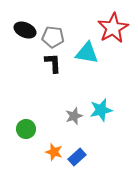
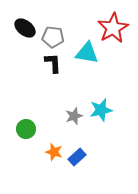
black ellipse: moved 2 px up; rotated 15 degrees clockwise
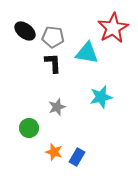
black ellipse: moved 3 px down
cyan star: moved 13 px up
gray star: moved 17 px left, 9 px up
green circle: moved 3 px right, 1 px up
blue rectangle: rotated 18 degrees counterclockwise
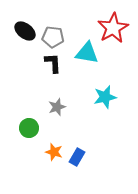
cyan star: moved 4 px right
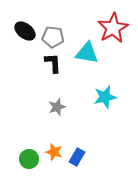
green circle: moved 31 px down
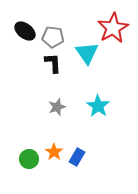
cyan triangle: rotated 45 degrees clockwise
cyan star: moved 7 px left, 9 px down; rotated 25 degrees counterclockwise
orange star: rotated 18 degrees clockwise
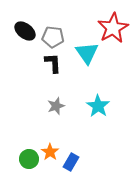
gray star: moved 1 px left, 1 px up
orange star: moved 4 px left
blue rectangle: moved 6 px left, 5 px down
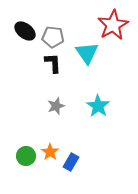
red star: moved 3 px up
green circle: moved 3 px left, 3 px up
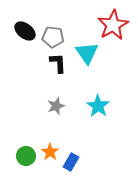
black L-shape: moved 5 px right
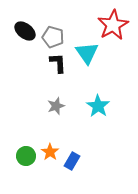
gray pentagon: rotated 10 degrees clockwise
blue rectangle: moved 1 px right, 1 px up
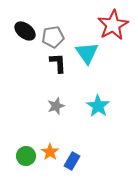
gray pentagon: rotated 25 degrees counterclockwise
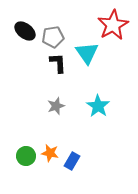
orange star: moved 1 px down; rotated 24 degrees counterclockwise
